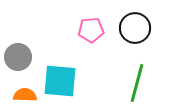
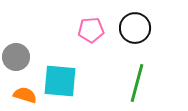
gray circle: moved 2 px left
orange semicircle: rotated 15 degrees clockwise
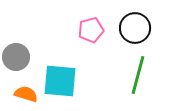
pink pentagon: rotated 10 degrees counterclockwise
green line: moved 1 px right, 8 px up
orange semicircle: moved 1 px right, 1 px up
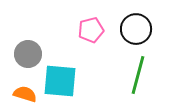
black circle: moved 1 px right, 1 px down
gray circle: moved 12 px right, 3 px up
orange semicircle: moved 1 px left
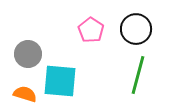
pink pentagon: rotated 25 degrees counterclockwise
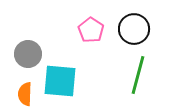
black circle: moved 2 px left
orange semicircle: rotated 105 degrees counterclockwise
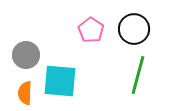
gray circle: moved 2 px left, 1 px down
orange semicircle: moved 1 px up
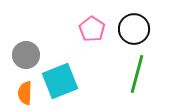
pink pentagon: moved 1 px right, 1 px up
green line: moved 1 px left, 1 px up
cyan square: rotated 27 degrees counterclockwise
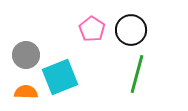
black circle: moved 3 px left, 1 px down
cyan square: moved 4 px up
orange semicircle: moved 1 px right, 1 px up; rotated 90 degrees clockwise
